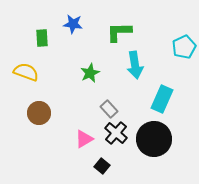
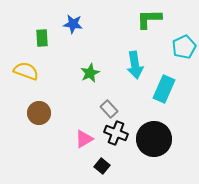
green L-shape: moved 30 px right, 13 px up
yellow semicircle: moved 1 px up
cyan rectangle: moved 2 px right, 10 px up
black cross: rotated 20 degrees counterclockwise
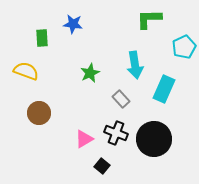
gray rectangle: moved 12 px right, 10 px up
